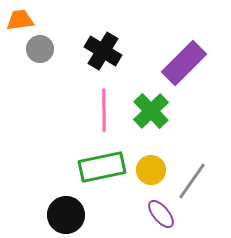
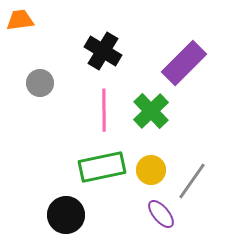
gray circle: moved 34 px down
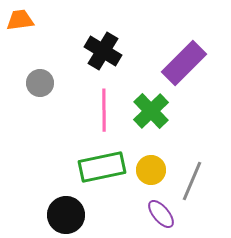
gray line: rotated 12 degrees counterclockwise
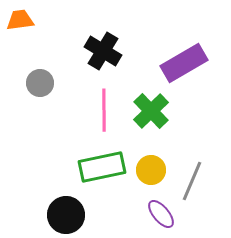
purple rectangle: rotated 15 degrees clockwise
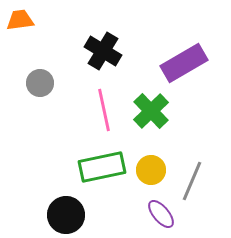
pink line: rotated 12 degrees counterclockwise
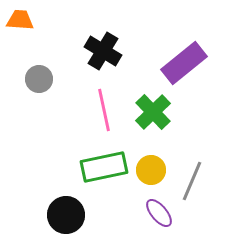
orange trapezoid: rotated 12 degrees clockwise
purple rectangle: rotated 9 degrees counterclockwise
gray circle: moved 1 px left, 4 px up
green cross: moved 2 px right, 1 px down
green rectangle: moved 2 px right
purple ellipse: moved 2 px left, 1 px up
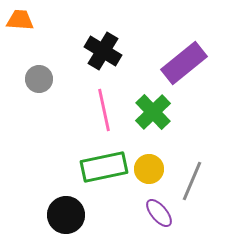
yellow circle: moved 2 px left, 1 px up
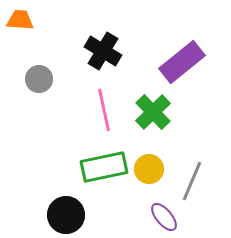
purple rectangle: moved 2 px left, 1 px up
purple ellipse: moved 5 px right, 4 px down
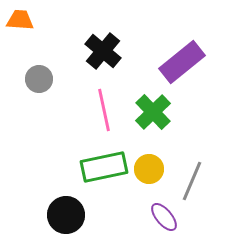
black cross: rotated 9 degrees clockwise
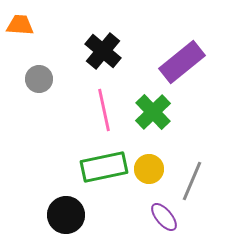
orange trapezoid: moved 5 px down
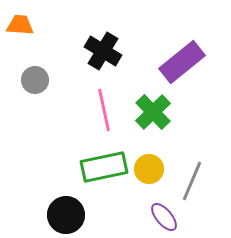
black cross: rotated 9 degrees counterclockwise
gray circle: moved 4 px left, 1 px down
